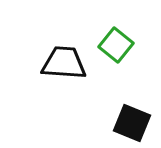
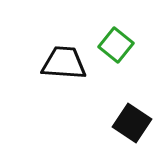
black square: rotated 12 degrees clockwise
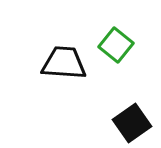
black square: rotated 21 degrees clockwise
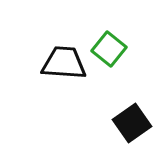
green square: moved 7 px left, 4 px down
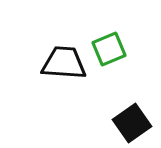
green square: rotated 28 degrees clockwise
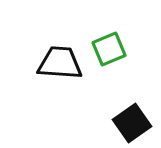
black trapezoid: moved 4 px left
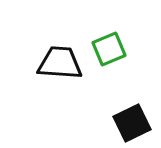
black square: rotated 9 degrees clockwise
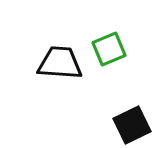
black square: moved 2 px down
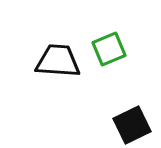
black trapezoid: moved 2 px left, 2 px up
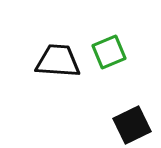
green square: moved 3 px down
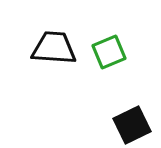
black trapezoid: moved 4 px left, 13 px up
